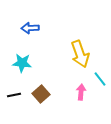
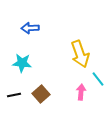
cyan line: moved 2 px left
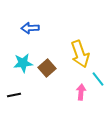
cyan star: moved 1 px right; rotated 12 degrees counterclockwise
brown square: moved 6 px right, 26 px up
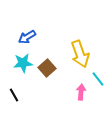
blue arrow: moved 3 px left, 9 px down; rotated 30 degrees counterclockwise
black line: rotated 72 degrees clockwise
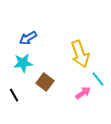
blue arrow: moved 1 px right, 1 px down
brown square: moved 2 px left, 14 px down; rotated 12 degrees counterclockwise
pink arrow: moved 2 px right, 1 px down; rotated 49 degrees clockwise
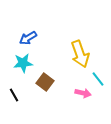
pink arrow: rotated 49 degrees clockwise
